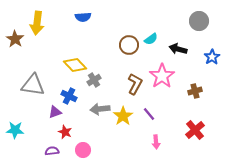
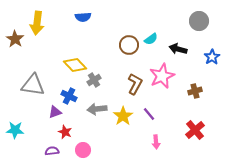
pink star: rotated 10 degrees clockwise
gray arrow: moved 3 px left
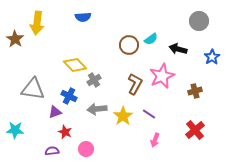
gray triangle: moved 4 px down
purple line: rotated 16 degrees counterclockwise
pink arrow: moved 1 px left, 2 px up; rotated 24 degrees clockwise
pink circle: moved 3 px right, 1 px up
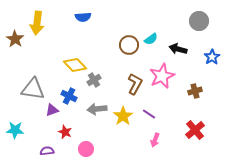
purple triangle: moved 3 px left, 2 px up
purple semicircle: moved 5 px left
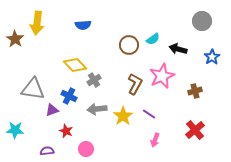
blue semicircle: moved 8 px down
gray circle: moved 3 px right
cyan semicircle: moved 2 px right
red star: moved 1 px right, 1 px up
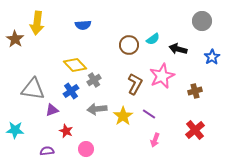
blue cross: moved 2 px right, 5 px up; rotated 28 degrees clockwise
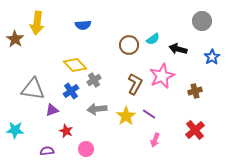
yellow star: moved 3 px right
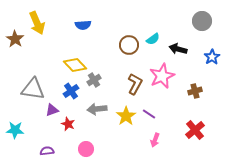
yellow arrow: rotated 30 degrees counterclockwise
red star: moved 2 px right, 7 px up
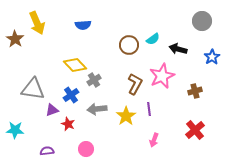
blue cross: moved 4 px down
purple line: moved 5 px up; rotated 48 degrees clockwise
pink arrow: moved 1 px left
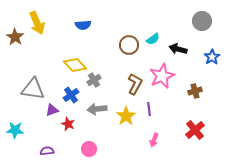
brown star: moved 2 px up
pink circle: moved 3 px right
